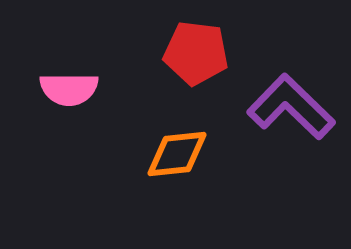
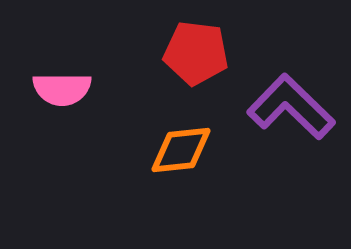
pink semicircle: moved 7 px left
orange diamond: moved 4 px right, 4 px up
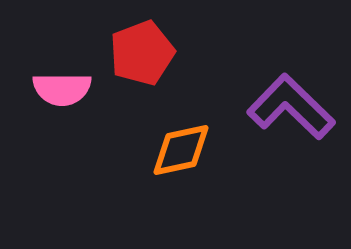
red pentagon: moved 54 px left; rotated 28 degrees counterclockwise
orange diamond: rotated 6 degrees counterclockwise
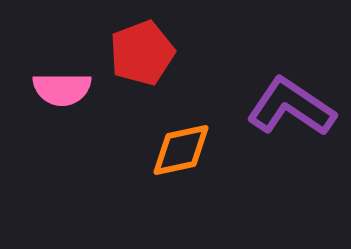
purple L-shape: rotated 10 degrees counterclockwise
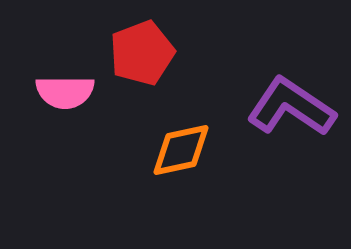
pink semicircle: moved 3 px right, 3 px down
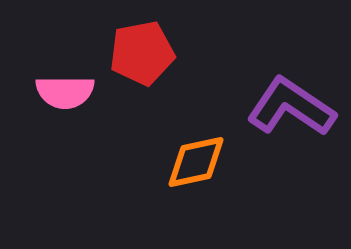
red pentagon: rotated 10 degrees clockwise
orange diamond: moved 15 px right, 12 px down
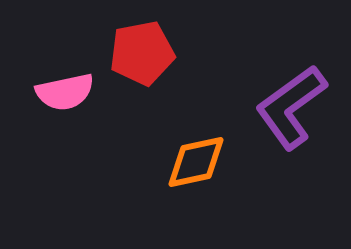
pink semicircle: rotated 12 degrees counterclockwise
purple L-shape: rotated 70 degrees counterclockwise
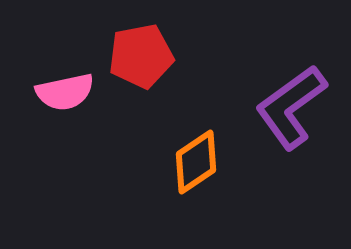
red pentagon: moved 1 px left, 3 px down
orange diamond: rotated 22 degrees counterclockwise
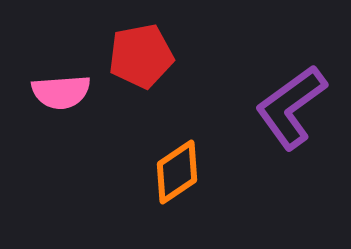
pink semicircle: moved 4 px left; rotated 8 degrees clockwise
orange diamond: moved 19 px left, 10 px down
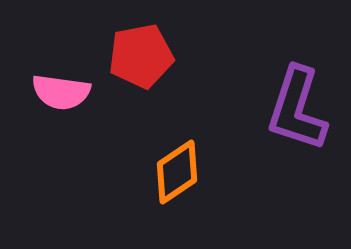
pink semicircle: rotated 12 degrees clockwise
purple L-shape: moved 6 px right, 2 px down; rotated 36 degrees counterclockwise
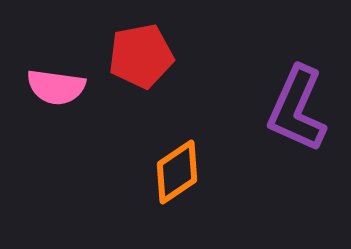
pink semicircle: moved 5 px left, 5 px up
purple L-shape: rotated 6 degrees clockwise
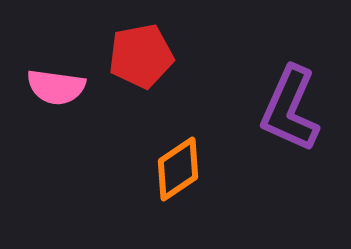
purple L-shape: moved 7 px left
orange diamond: moved 1 px right, 3 px up
